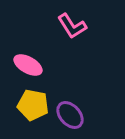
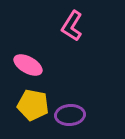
pink L-shape: rotated 64 degrees clockwise
purple ellipse: rotated 52 degrees counterclockwise
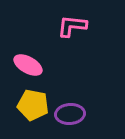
pink L-shape: rotated 64 degrees clockwise
purple ellipse: moved 1 px up
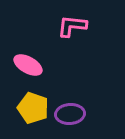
yellow pentagon: moved 3 px down; rotated 8 degrees clockwise
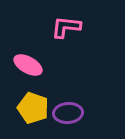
pink L-shape: moved 6 px left, 1 px down
purple ellipse: moved 2 px left, 1 px up
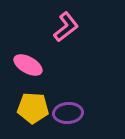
pink L-shape: rotated 136 degrees clockwise
yellow pentagon: rotated 16 degrees counterclockwise
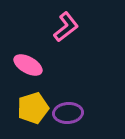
yellow pentagon: rotated 20 degrees counterclockwise
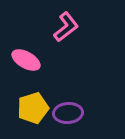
pink ellipse: moved 2 px left, 5 px up
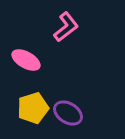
purple ellipse: rotated 36 degrees clockwise
